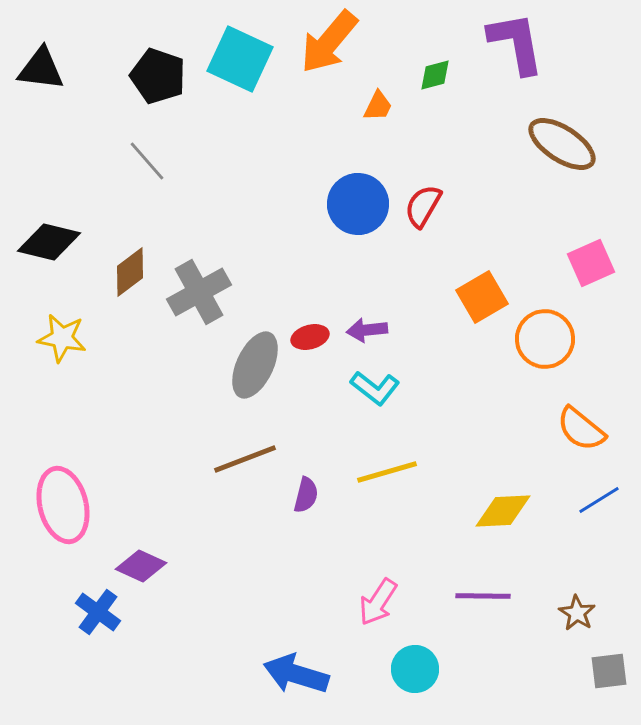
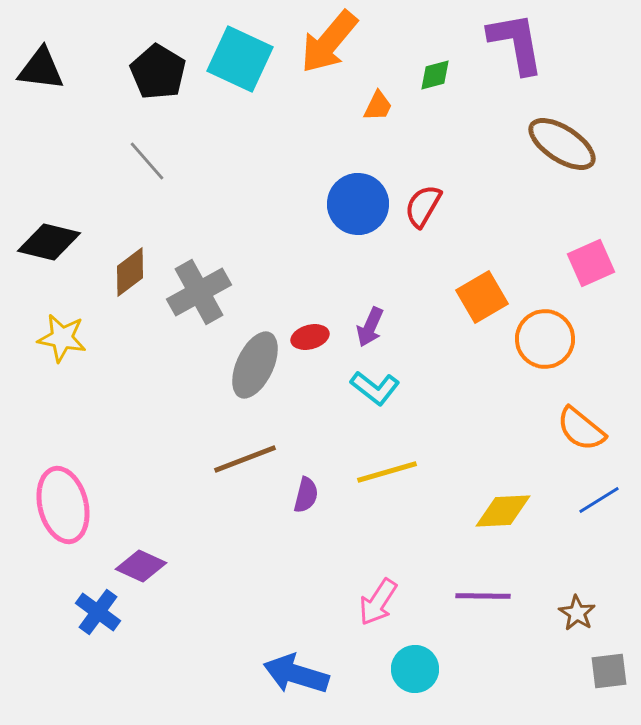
black pentagon: moved 4 px up; rotated 12 degrees clockwise
purple arrow: moved 3 px right, 3 px up; rotated 60 degrees counterclockwise
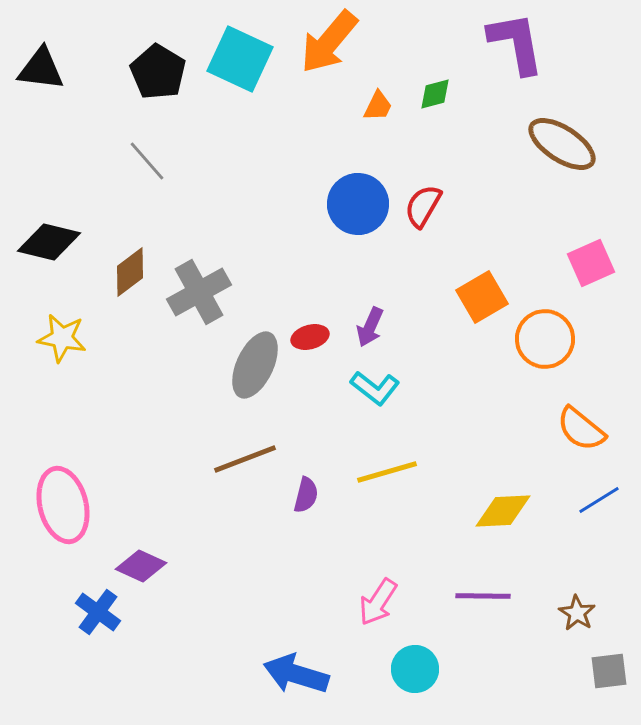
green diamond: moved 19 px down
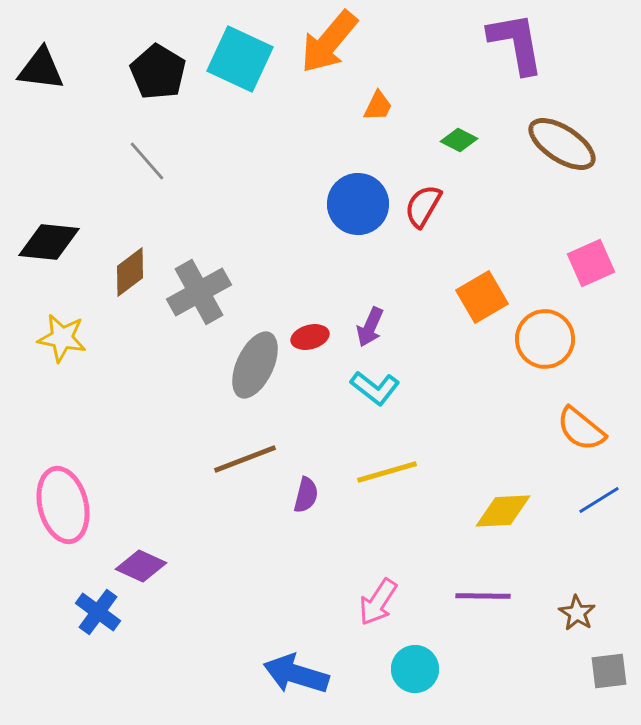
green diamond: moved 24 px right, 46 px down; rotated 42 degrees clockwise
black diamond: rotated 8 degrees counterclockwise
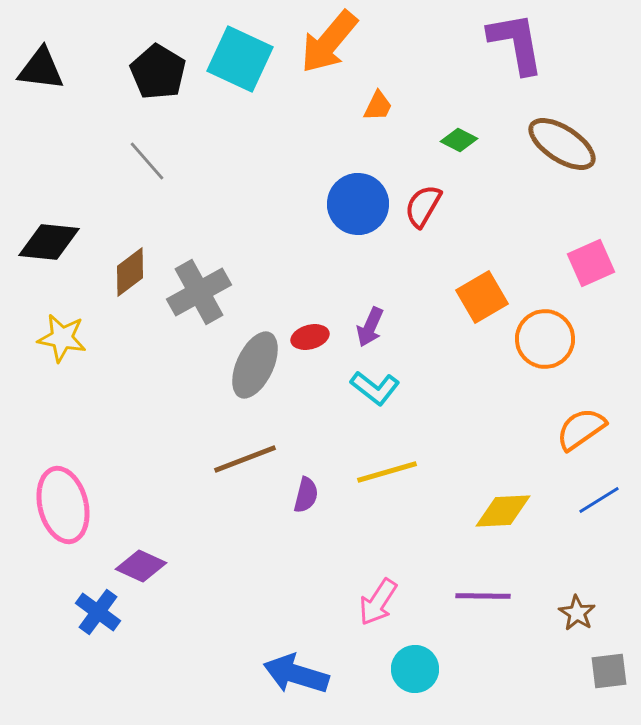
orange semicircle: rotated 106 degrees clockwise
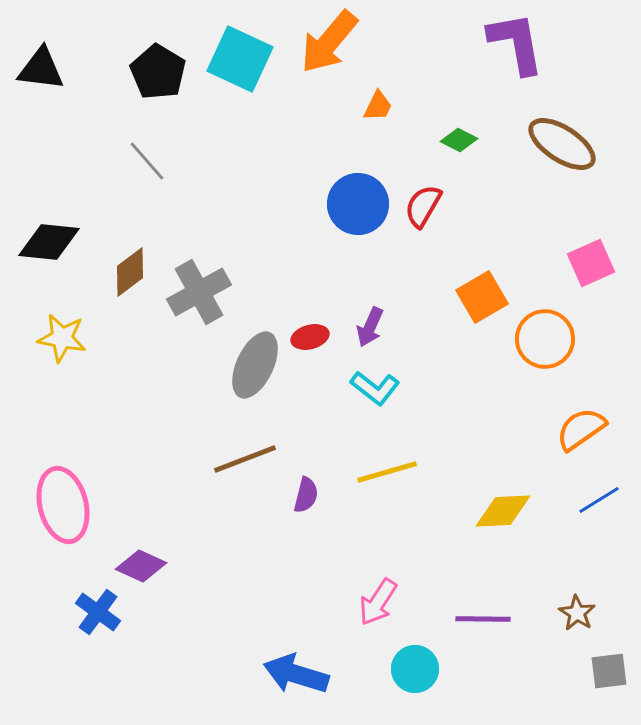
purple line: moved 23 px down
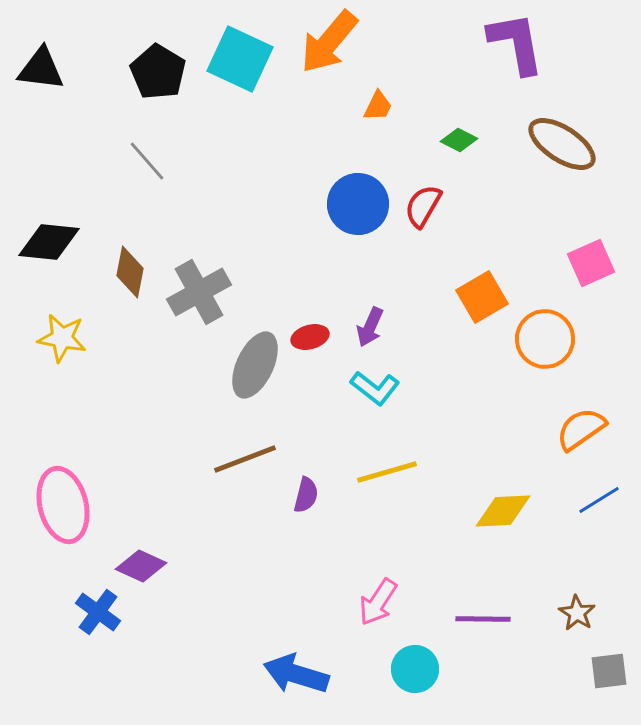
brown diamond: rotated 42 degrees counterclockwise
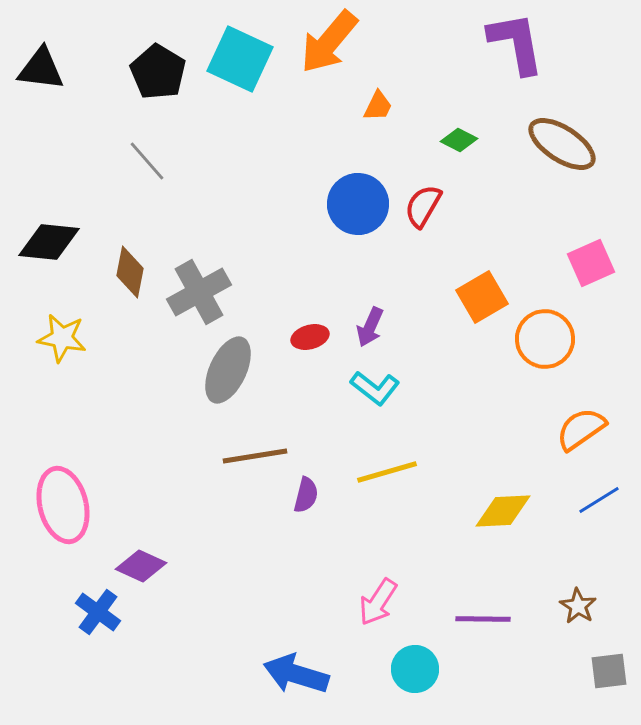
gray ellipse: moved 27 px left, 5 px down
brown line: moved 10 px right, 3 px up; rotated 12 degrees clockwise
brown star: moved 1 px right, 7 px up
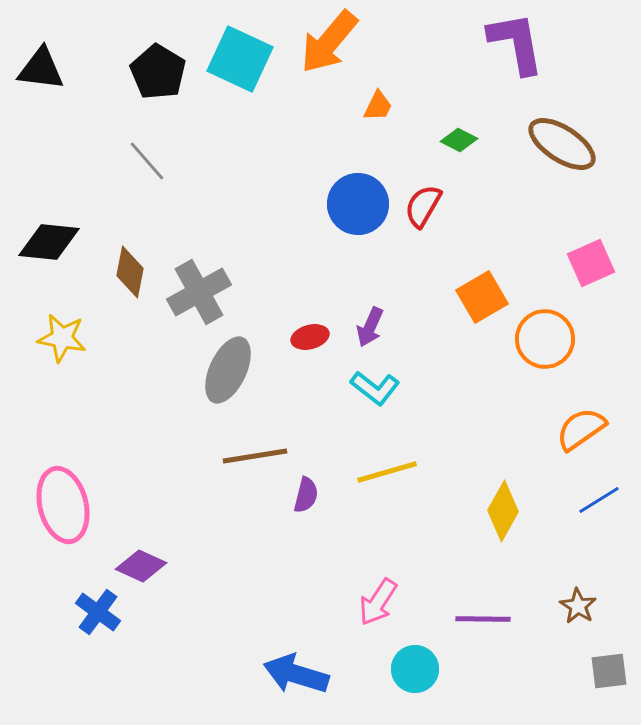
yellow diamond: rotated 58 degrees counterclockwise
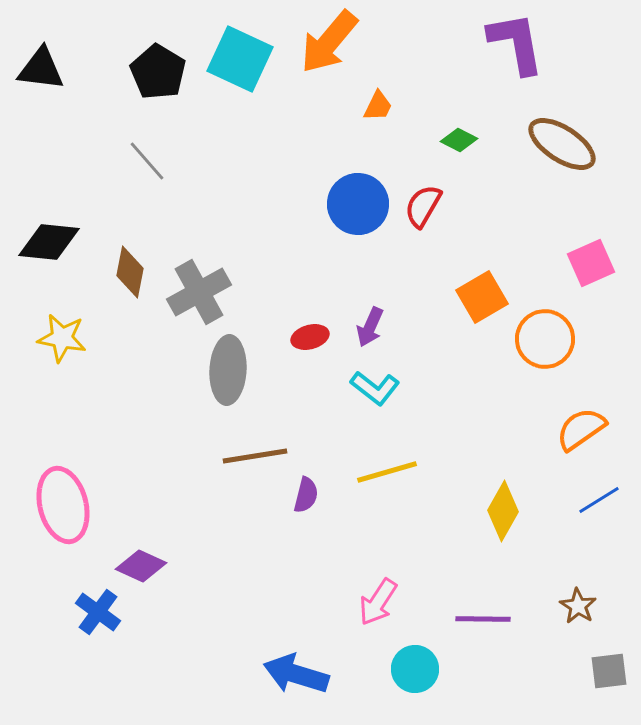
gray ellipse: rotated 22 degrees counterclockwise
